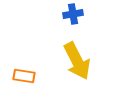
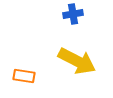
yellow arrow: rotated 36 degrees counterclockwise
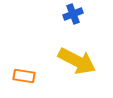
blue cross: rotated 12 degrees counterclockwise
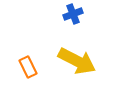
orange rectangle: moved 4 px right, 9 px up; rotated 55 degrees clockwise
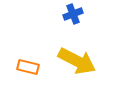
orange rectangle: rotated 50 degrees counterclockwise
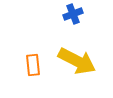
orange rectangle: moved 5 px right, 2 px up; rotated 70 degrees clockwise
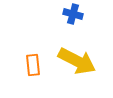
blue cross: rotated 36 degrees clockwise
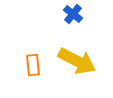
blue cross: rotated 24 degrees clockwise
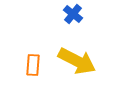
orange rectangle: rotated 10 degrees clockwise
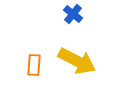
orange rectangle: moved 1 px right
